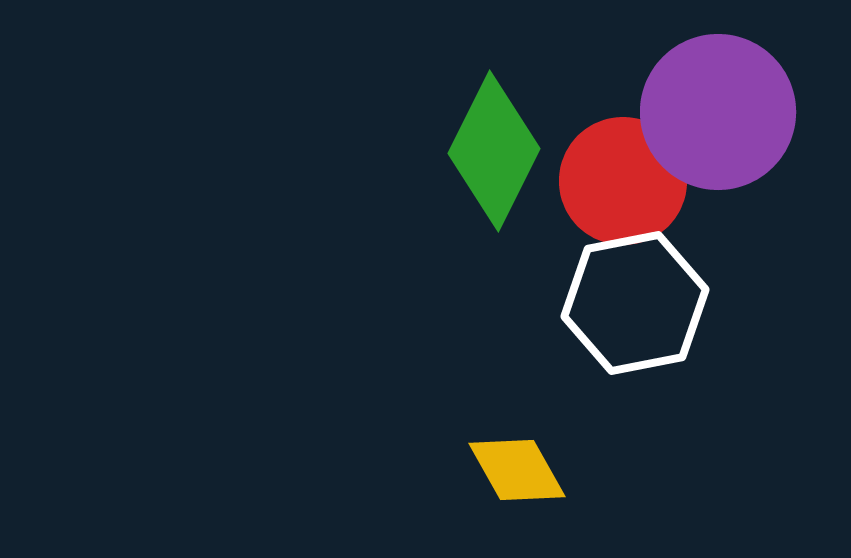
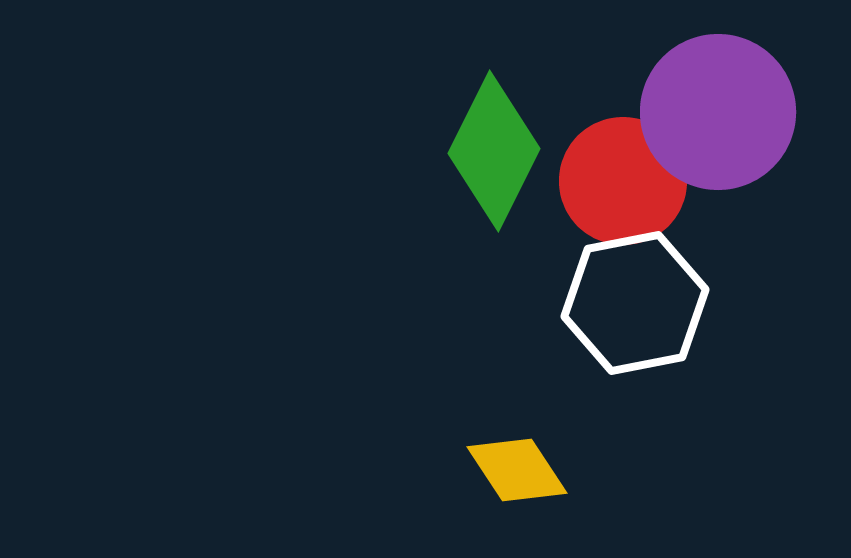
yellow diamond: rotated 4 degrees counterclockwise
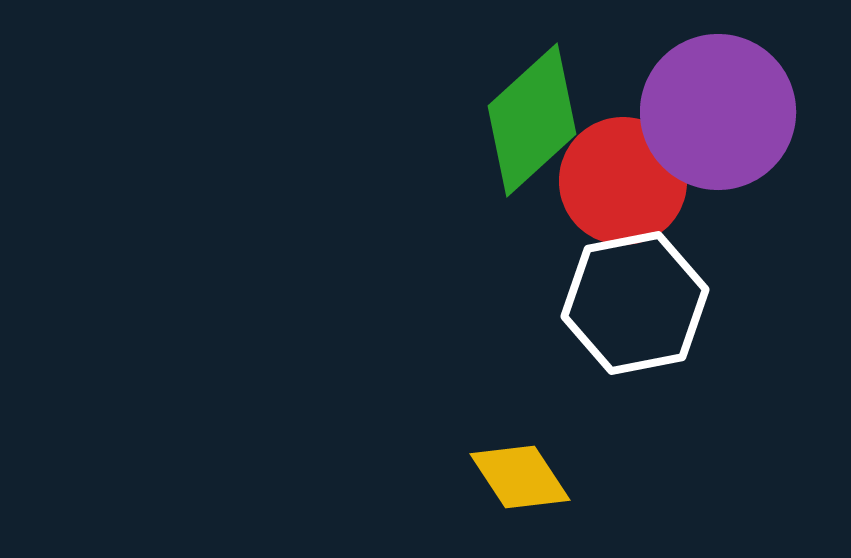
green diamond: moved 38 px right, 31 px up; rotated 21 degrees clockwise
yellow diamond: moved 3 px right, 7 px down
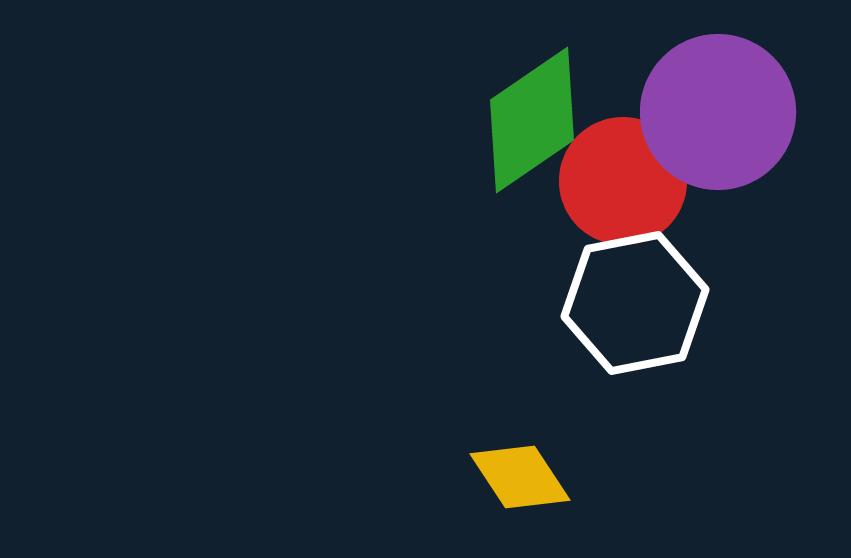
green diamond: rotated 8 degrees clockwise
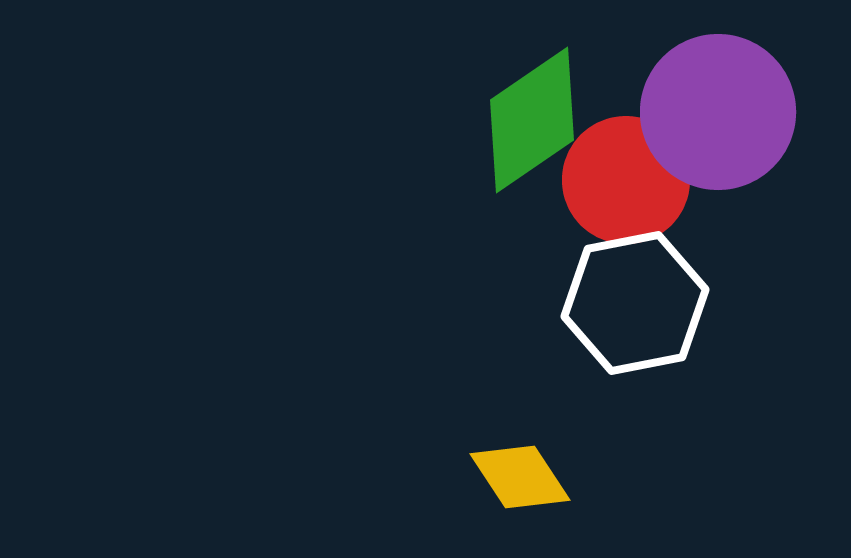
red circle: moved 3 px right, 1 px up
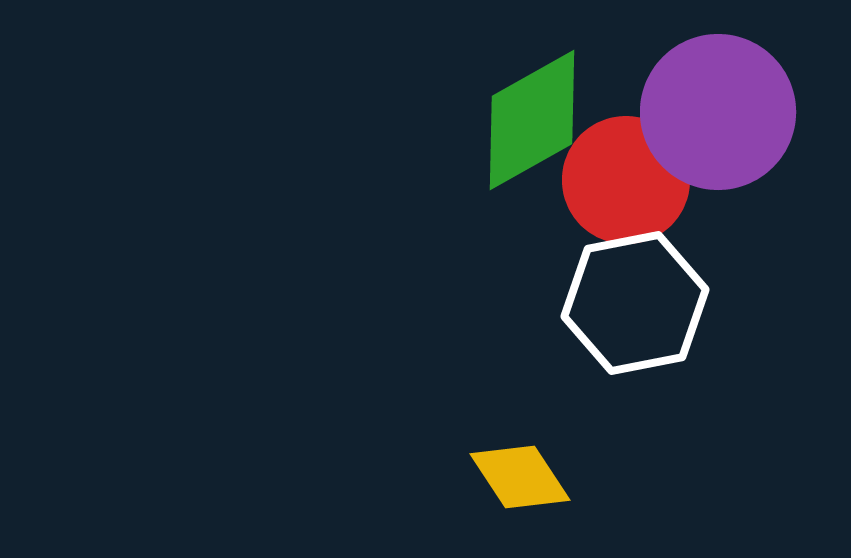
green diamond: rotated 5 degrees clockwise
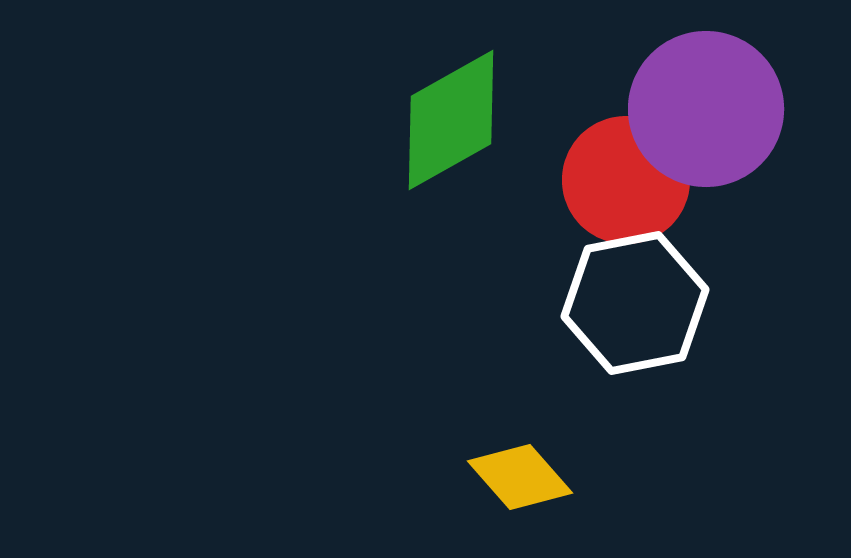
purple circle: moved 12 px left, 3 px up
green diamond: moved 81 px left
yellow diamond: rotated 8 degrees counterclockwise
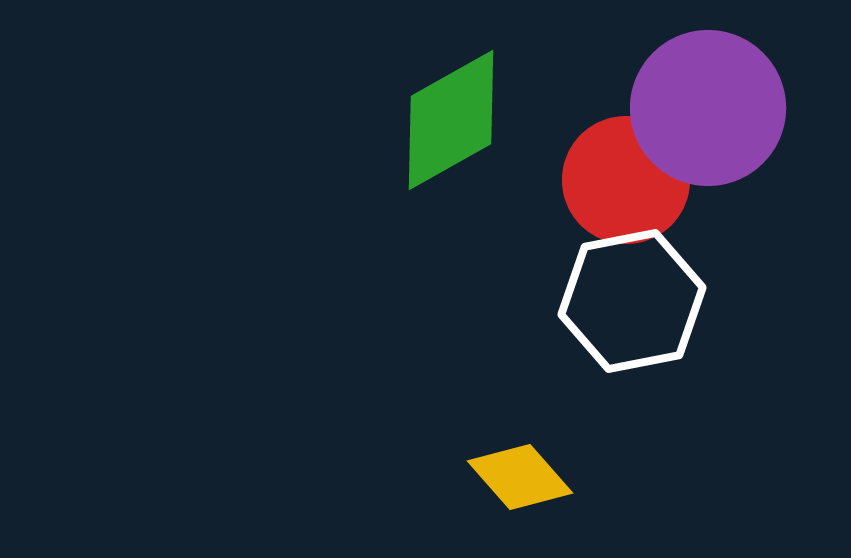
purple circle: moved 2 px right, 1 px up
white hexagon: moved 3 px left, 2 px up
